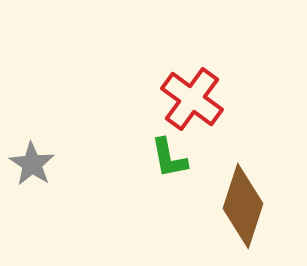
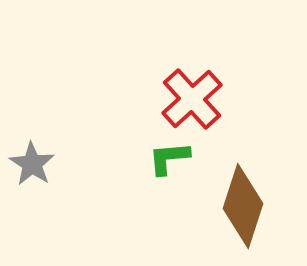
red cross: rotated 12 degrees clockwise
green L-shape: rotated 96 degrees clockwise
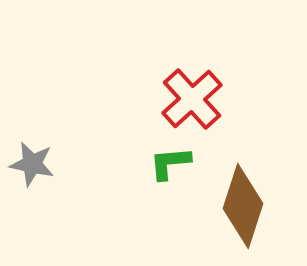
green L-shape: moved 1 px right, 5 px down
gray star: rotated 21 degrees counterclockwise
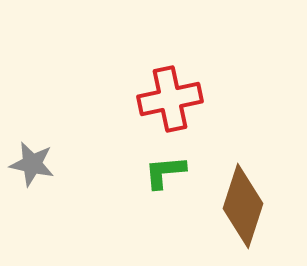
red cross: moved 22 px left; rotated 30 degrees clockwise
green L-shape: moved 5 px left, 9 px down
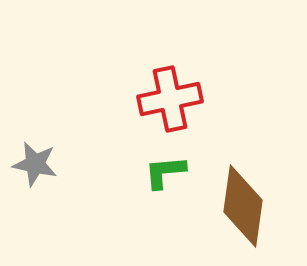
gray star: moved 3 px right
brown diamond: rotated 10 degrees counterclockwise
